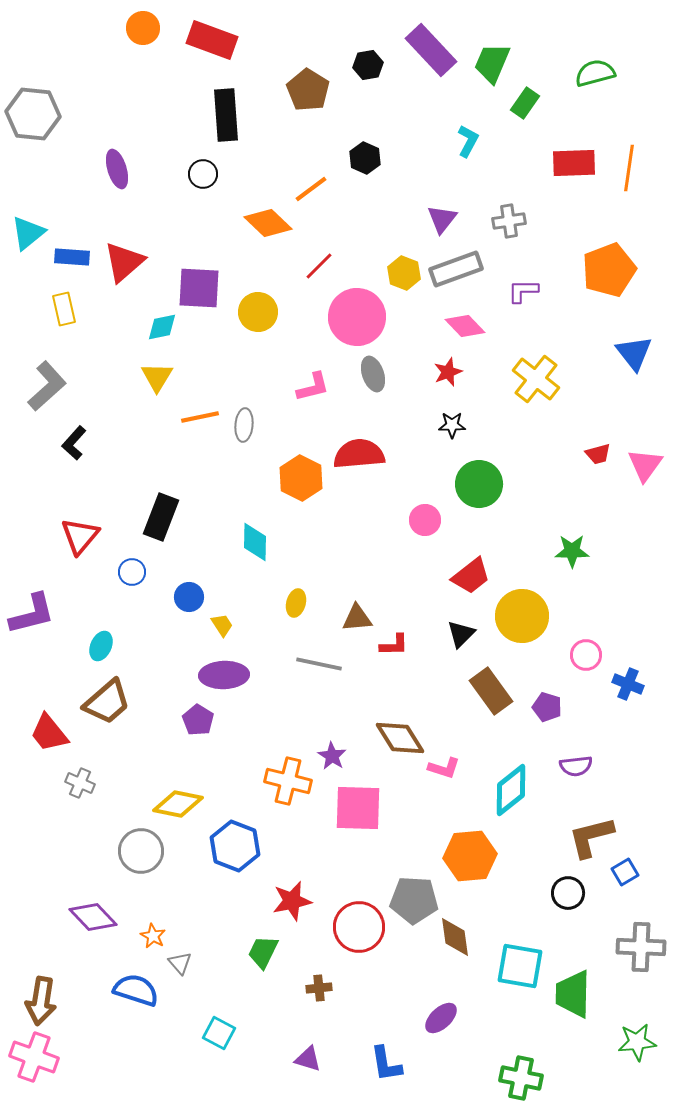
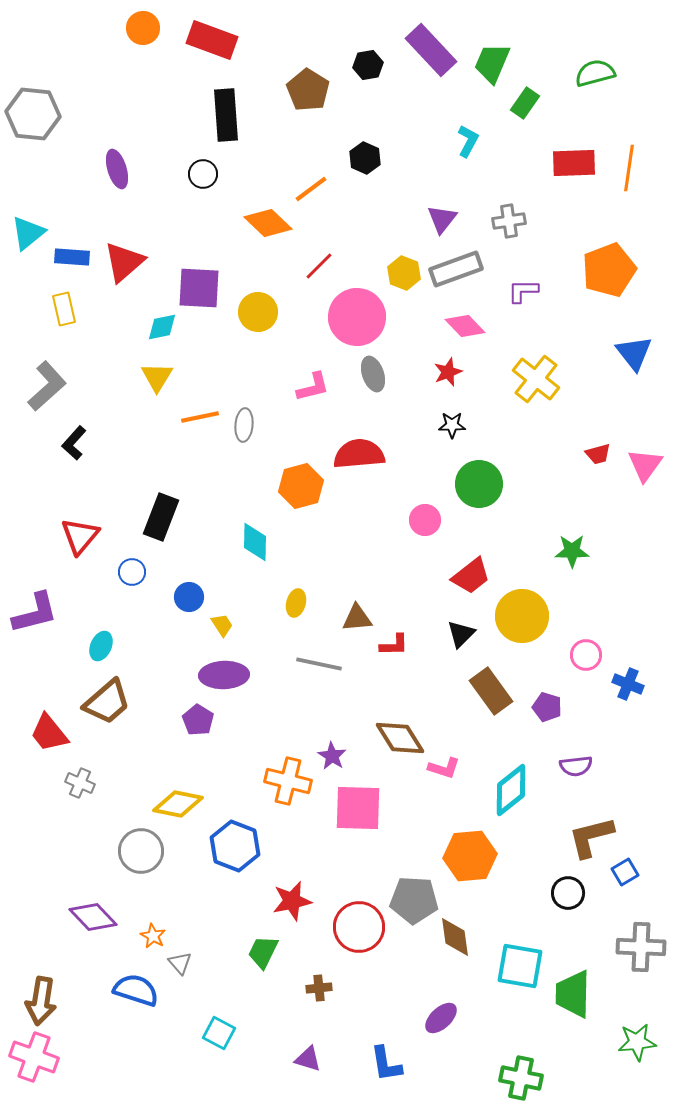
orange hexagon at (301, 478): moved 8 px down; rotated 18 degrees clockwise
purple L-shape at (32, 614): moved 3 px right, 1 px up
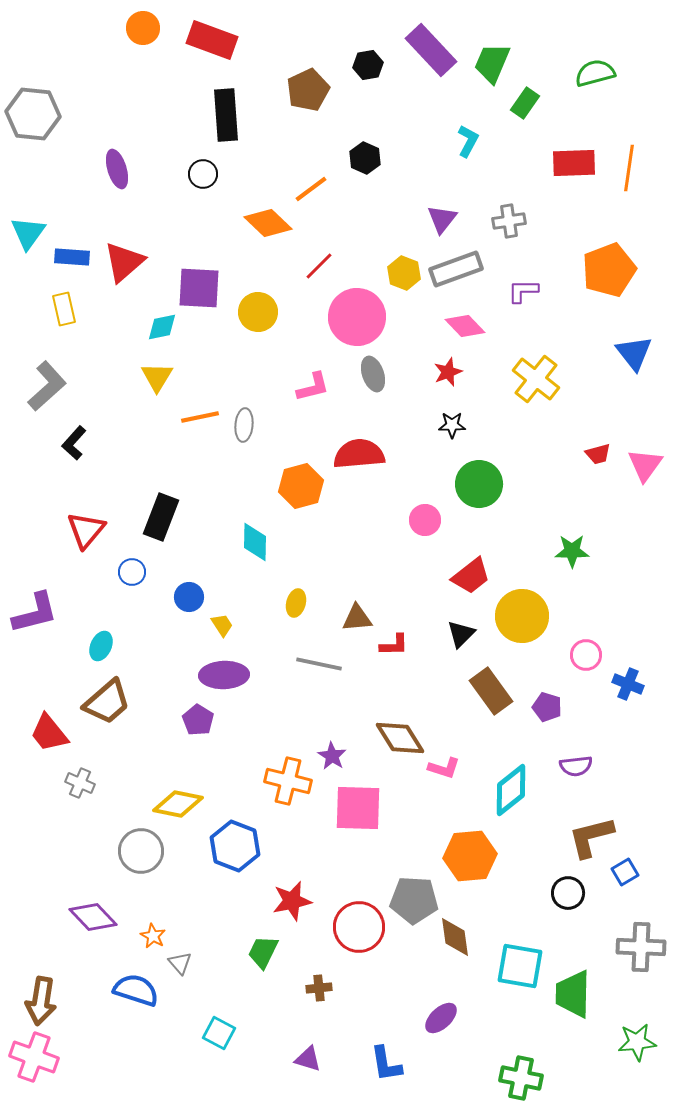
brown pentagon at (308, 90): rotated 15 degrees clockwise
cyan triangle at (28, 233): rotated 15 degrees counterclockwise
red triangle at (80, 536): moved 6 px right, 6 px up
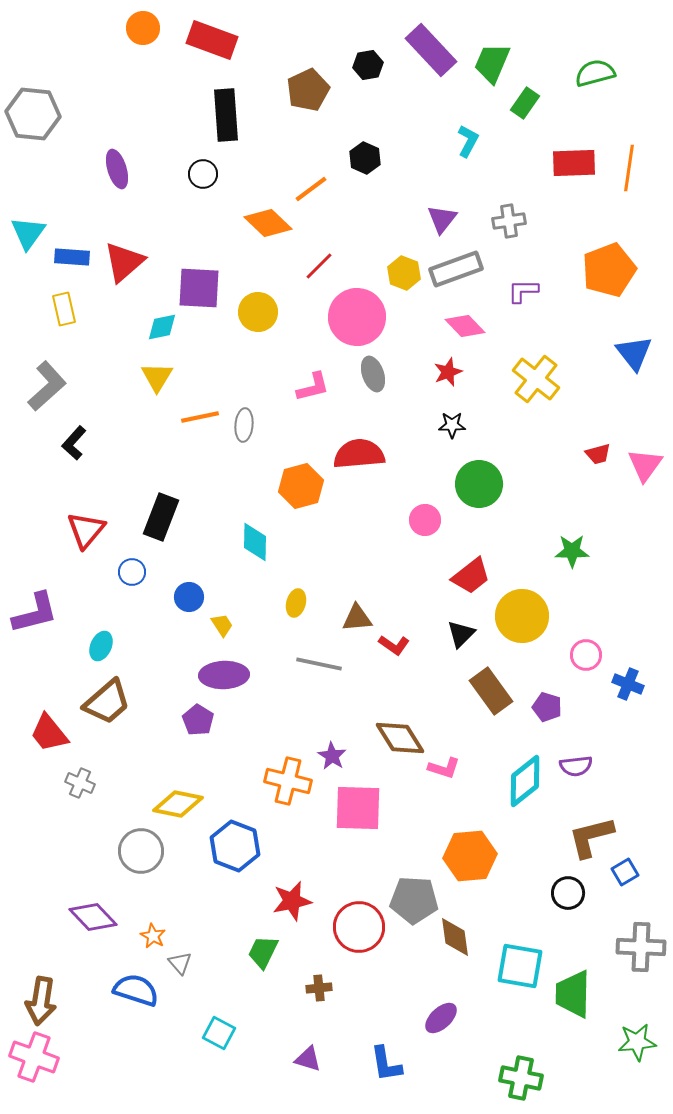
red L-shape at (394, 645): rotated 36 degrees clockwise
cyan diamond at (511, 790): moved 14 px right, 9 px up
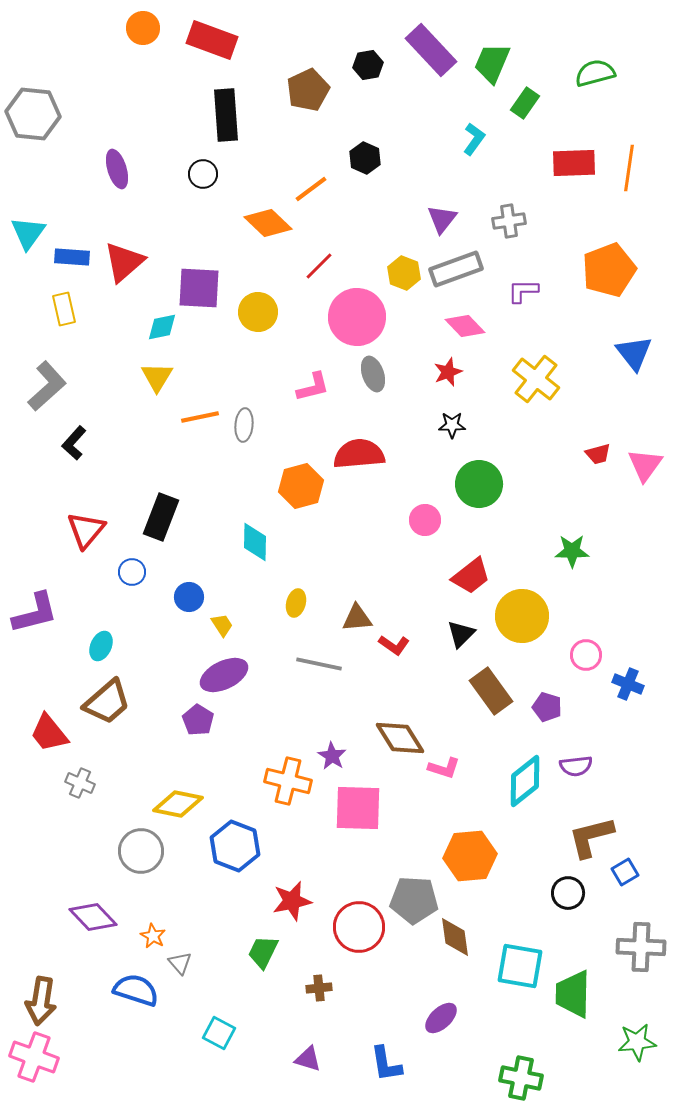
cyan L-shape at (468, 141): moved 6 px right, 2 px up; rotated 8 degrees clockwise
purple ellipse at (224, 675): rotated 24 degrees counterclockwise
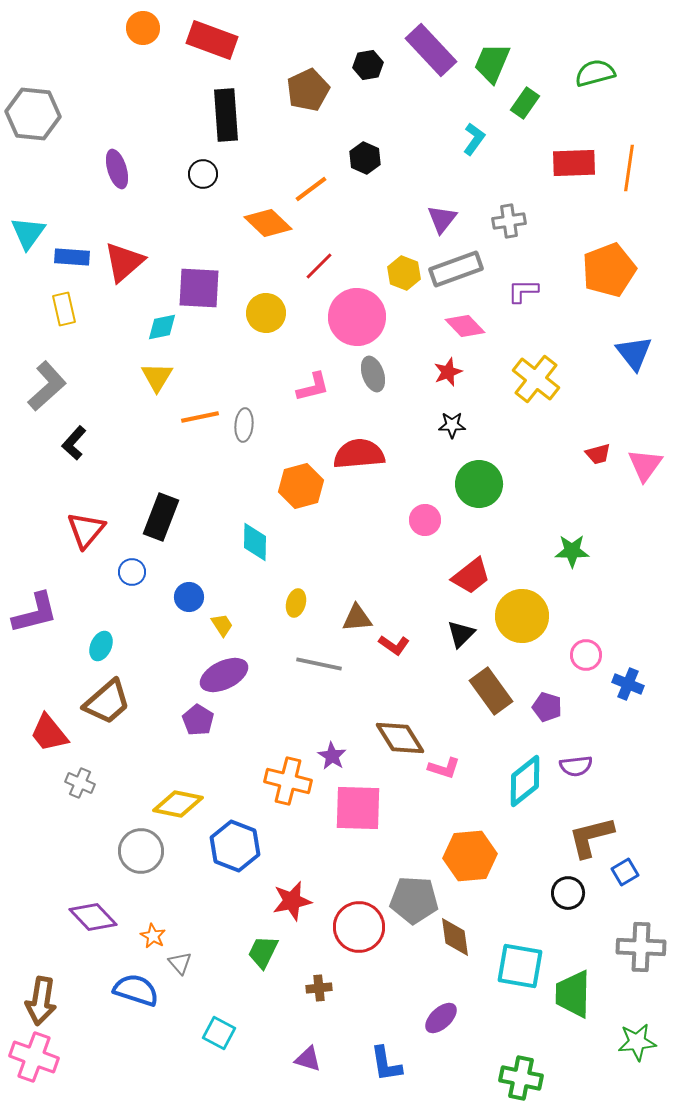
yellow circle at (258, 312): moved 8 px right, 1 px down
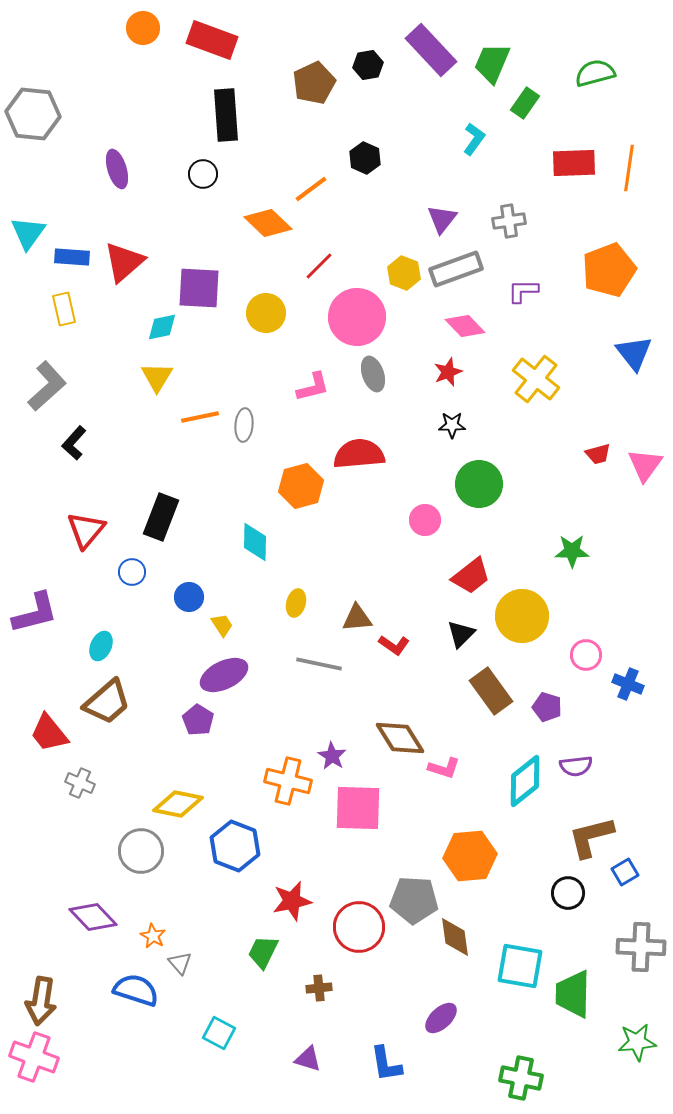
brown pentagon at (308, 90): moved 6 px right, 7 px up
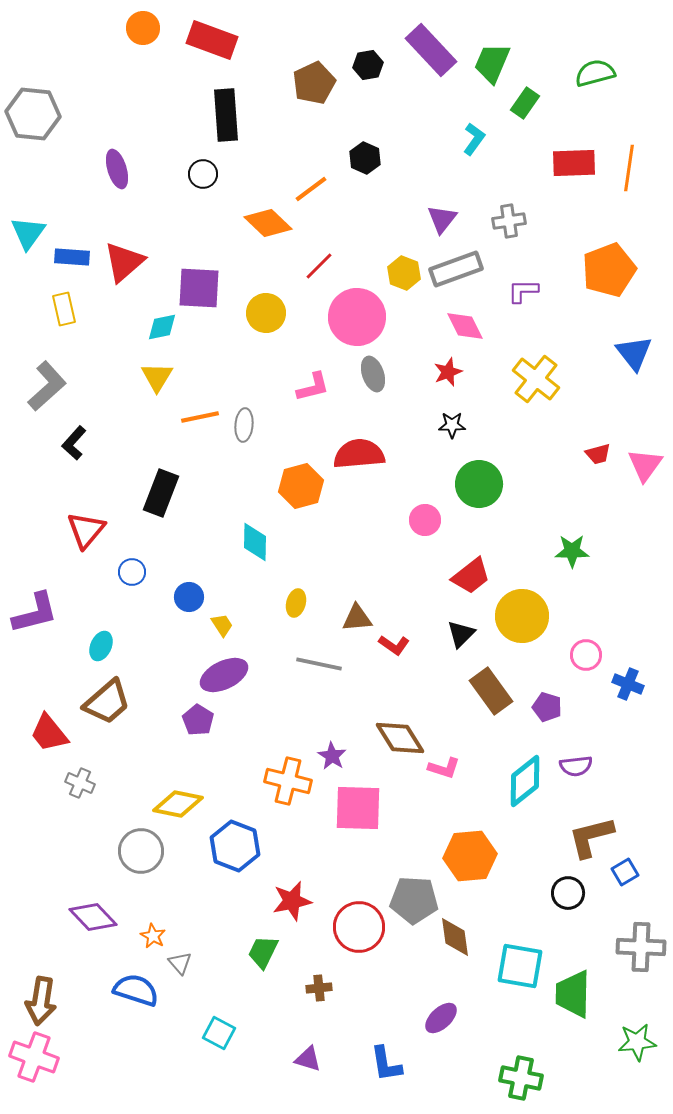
pink diamond at (465, 326): rotated 18 degrees clockwise
black rectangle at (161, 517): moved 24 px up
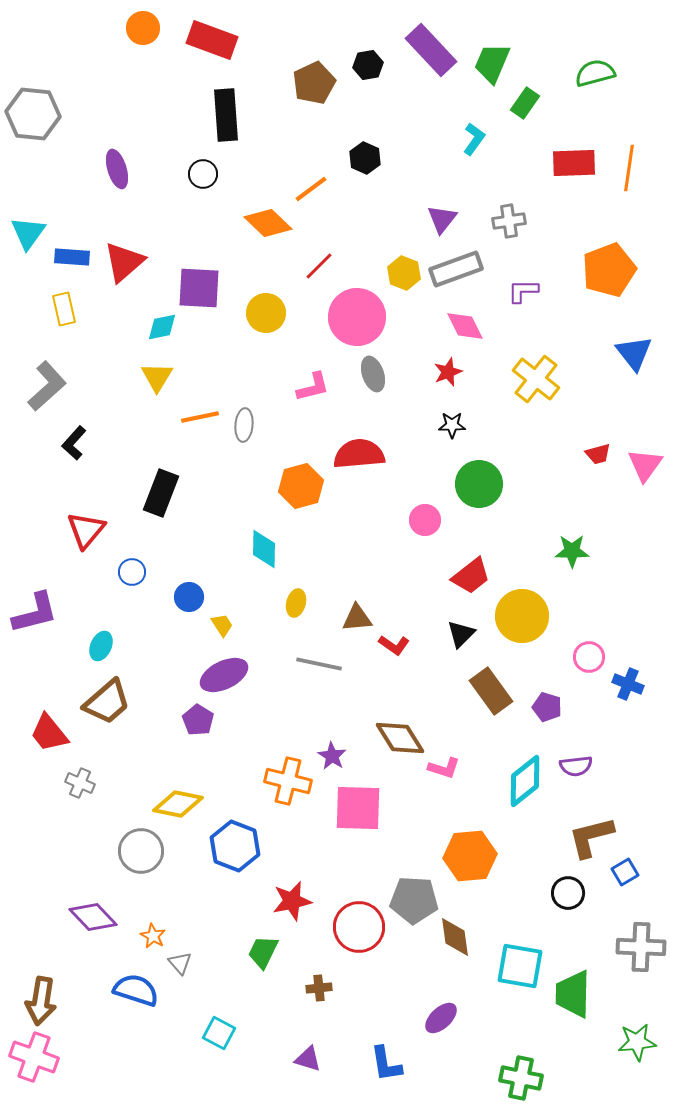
cyan diamond at (255, 542): moved 9 px right, 7 px down
pink circle at (586, 655): moved 3 px right, 2 px down
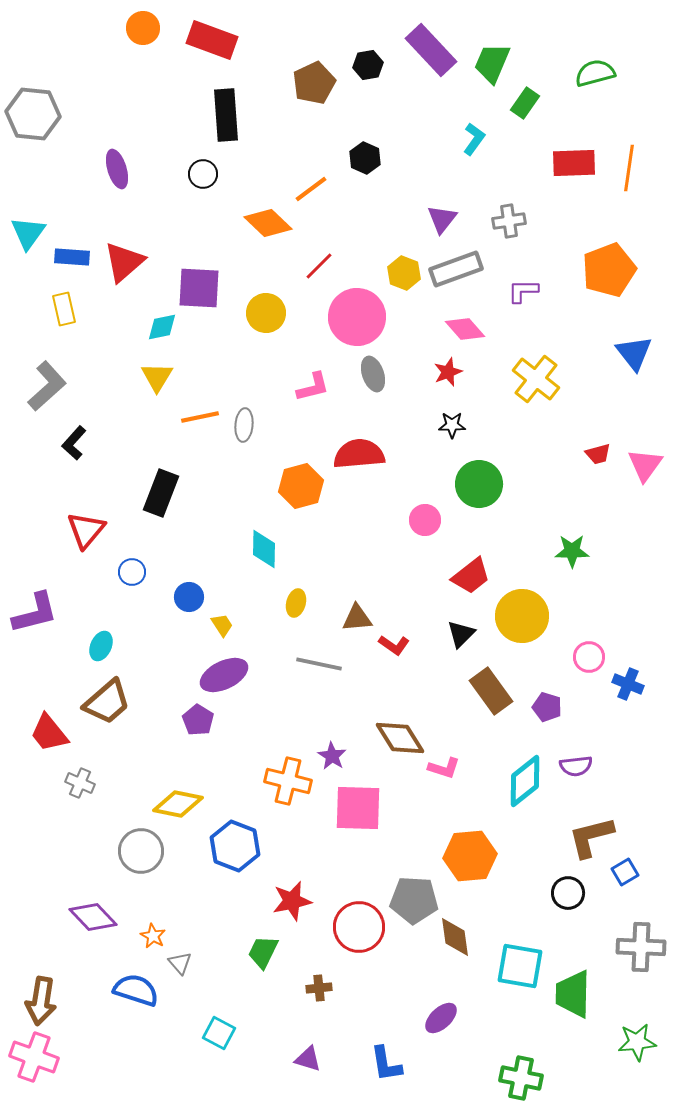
pink diamond at (465, 326): moved 3 px down; rotated 15 degrees counterclockwise
